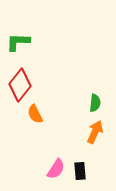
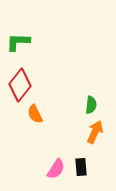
green semicircle: moved 4 px left, 2 px down
black rectangle: moved 1 px right, 4 px up
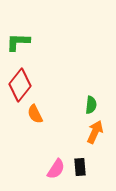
black rectangle: moved 1 px left
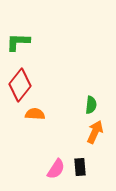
orange semicircle: rotated 120 degrees clockwise
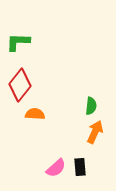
green semicircle: moved 1 px down
pink semicircle: moved 1 px up; rotated 15 degrees clockwise
